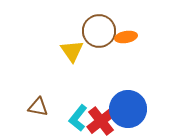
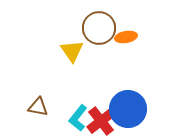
brown circle: moved 3 px up
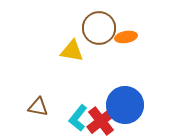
yellow triangle: rotated 45 degrees counterclockwise
blue circle: moved 3 px left, 4 px up
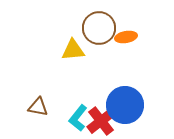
yellow triangle: moved 1 px right, 1 px up; rotated 15 degrees counterclockwise
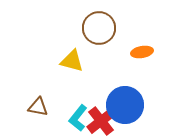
orange ellipse: moved 16 px right, 15 px down
yellow triangle: moved 1 px left, 11 px down; rotated 20 degrees clockwise
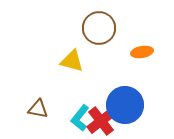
brown triangle: moved 2 px down
cyan L-shape: moved 2 px right
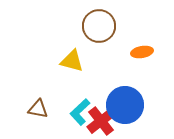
brown circle: moved 2 px up
cyan L-shape: moved 6 px up; rotated 8 degrees clockwise
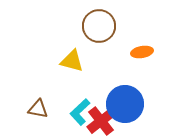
blue circle: moved 1 px up
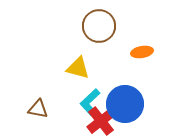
yellow triangle: moved 6 px right, 7 px down
cyan L-shape: moved 10 px right, 10 px up
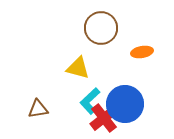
brown circle: moved 2 px right, 2 px down
cyan L-shape: moved 1 px up
brown triangle: rotated 20 degrees counterclockwise
red cross: moved 3 px right, 3 px up
